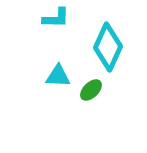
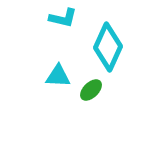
cyan L-shape: moved 7 px right; rotated 12 degrees clockwise
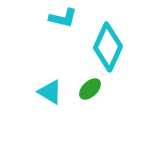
cyan triangle: moved 8 px left, 16 px down; rotated 28 degrees clockwise
green ellipse: moved 1 px left, 1 px up
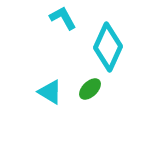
cyan L-shape: rotated 132 degrees counterclockwise
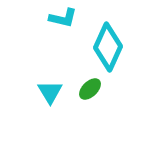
cyan L-shape: rotated 132 degrees clockwise
cyan triangle: rotated 28 degrees clockwise
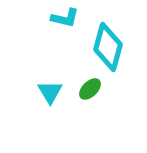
cyan L-shape: moved 2 px right
cyan diamond: rotated 9 degrees counterclockwise
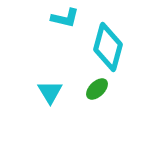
green ellipse: moved 7 px right
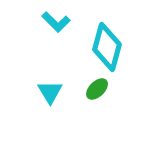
cyan L-shape: moved 9 px left, 4 px down; rotated 32 degrees clockwise
cyan diamond: moved 1 px left
